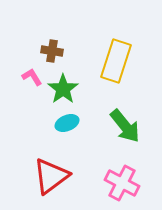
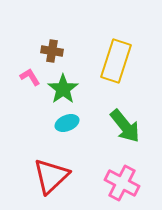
pink L-shape: moved 2 px left
red triangle: rotated 6 degrees counterclockwise
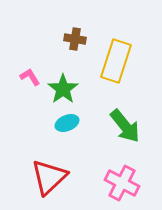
brown cross: moved 23 px right, 12 px up
red triangle: moved 2 px left, 1 px down
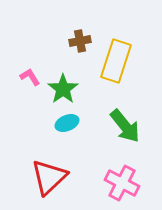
brown cross: moved 5 px right, 2 px down; rotated 20 degrees counterclockwise
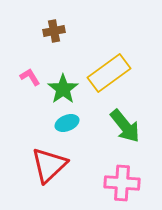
brown cross: moved 26 px left, 10 px up
yellow rectangle: moved 7 px left, 12 px down; rotated 36 degrees clockwise
red triangle: moved 12 px up
pink cross: rotated 24 degrees counterclockwise
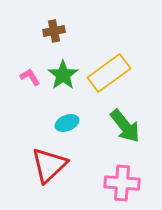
green star: moved 14 px up
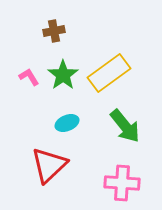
pink L-shape: moved 1 px left
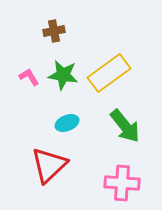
green star: rotated 28 degrees counterclockwise
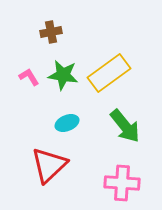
brown cross: moved 3 px left, 1 px down
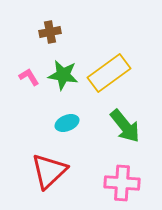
brown cross: moved 1 px left
red triangle: moved 6 px down
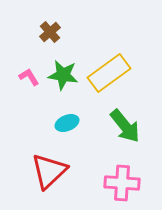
brown cross: rotated 30 degrees counterclockwise
